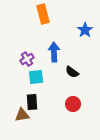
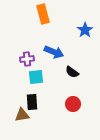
blue arrow: rotated 114 degrees clockwise
purple cross: rotated 24 degrees clockwise
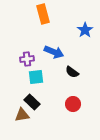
black rectangle: rotated 42 degrees counterclockwise
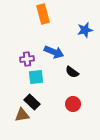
blue star: rotated 21 degrees clockwise
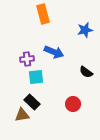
black semicircle: moved 14 px right
